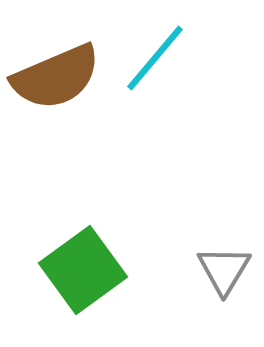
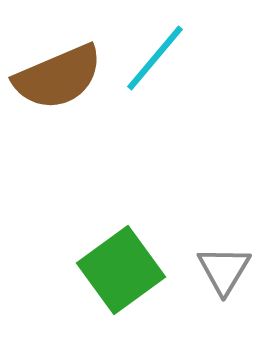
brown semicircle: moved 2 px right
green square: moved 38 px right
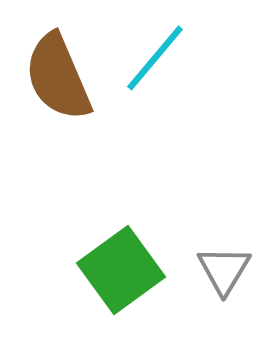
brown semicircle: rotated 90 degrees clockwise
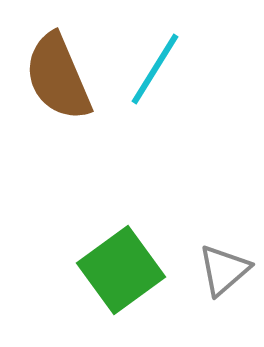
cyan line: moved 11 px down; rotated 8 degrees counterclockwise
gray triangle: rotated 18 degrees clockwise
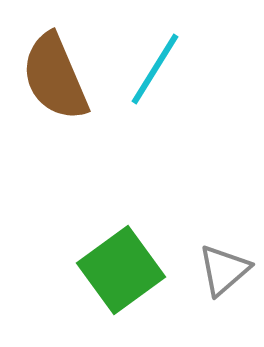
brown semicircle: moved 3 px left
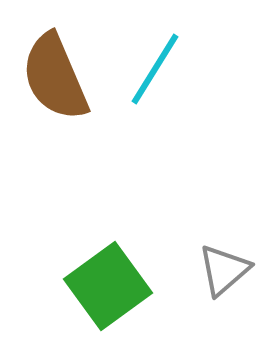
green square: moved 13 px left, 16 px down
